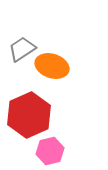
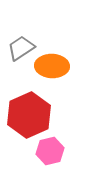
gray trapezoid: moved 1 px left, 1 px up
orange ellipse: rotated 16 degrees counterclockwise
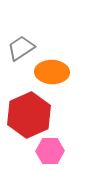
orange ellipse: moved 6 px down
pink hexagon: rotated 12 degrees clockwise
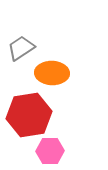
orange ellipse: moved 1 px down
red hexagon: rotated 15 degrees clockwise
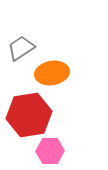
orange ellipse: rotated 12 degrees counterclockwise
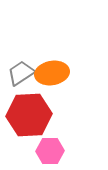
gray trapezoid: moved 25 px down
red hexagon: rotated 6 degrees clockwise
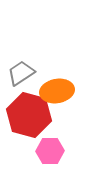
orange ellipse: moved 5 px right, 18 px down
red hexagon: rotated 18 degrees clockwise
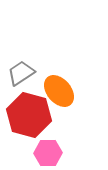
orange ellipse: moved 2 px right; rotated 60 degrees clockwise
pink hexagon: moved 2 px left, 2 px down
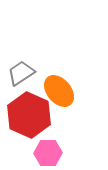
red hexagon: rotated 9 degrees clockwise
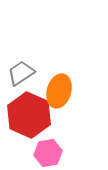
orange ellipse: rotated 56 degrees clockwise
pink hexagon: rotated 8 degrees counterclockwise
